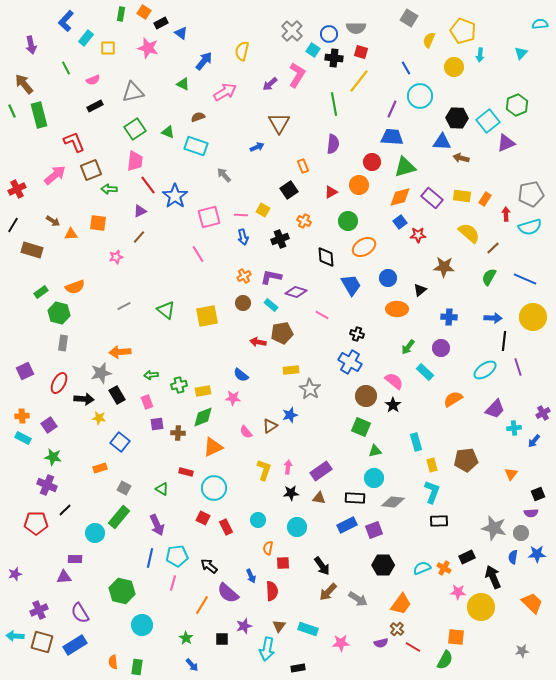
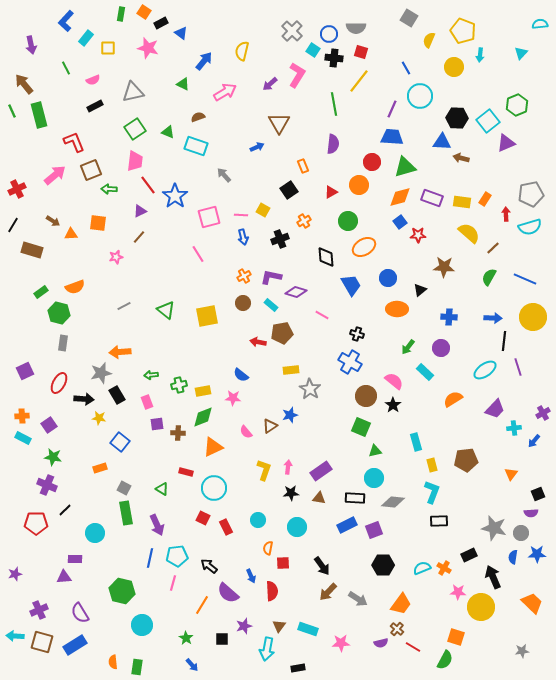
yellow rectangle at (462, 196): moved 6 px down
purple rectangle at (432, 198): rotated 20 degrees counterclockwise
orange cross at (304, 221): rotated 32 degrees clockwise
green rectangle at (119, 517): moved 7 px right, 4 px up; rotated 50 degrees counterclockwise
black rectangle at (467, 557): moved 2 px right, 2 px up
orange square at (456, 637): rotated 12 degrees clockwise
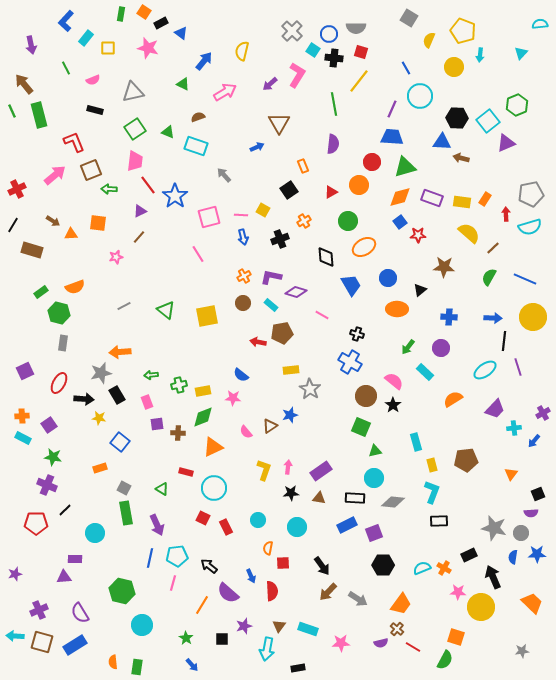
black rectangle at (95, 106): moved 4 px down; rotated 42 degrees clockwise
purple square at (374, 530): moved 3 px down
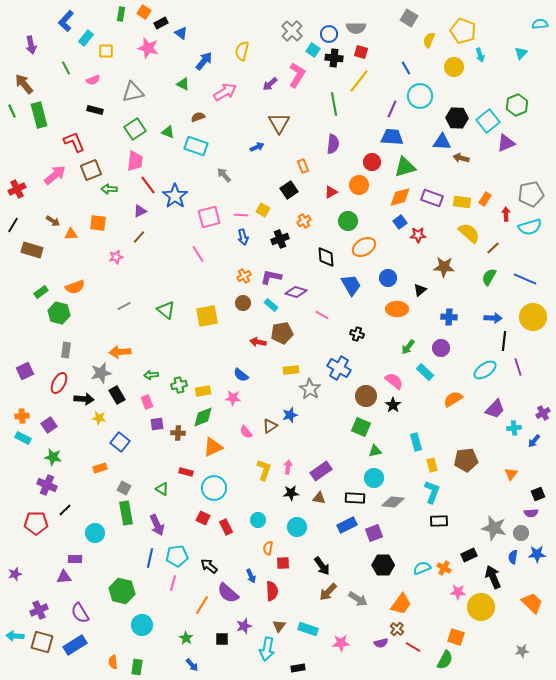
yellow square at (108, 48): moved 2 px left, 3 px down
cyan arrow at (480, 55): rotated 24 degrees counterclockwise
gray rectangle at (63, 343): moved 3 px right, 7 px down
blue cross at (350, 362): moved 11 px left, 6 px down
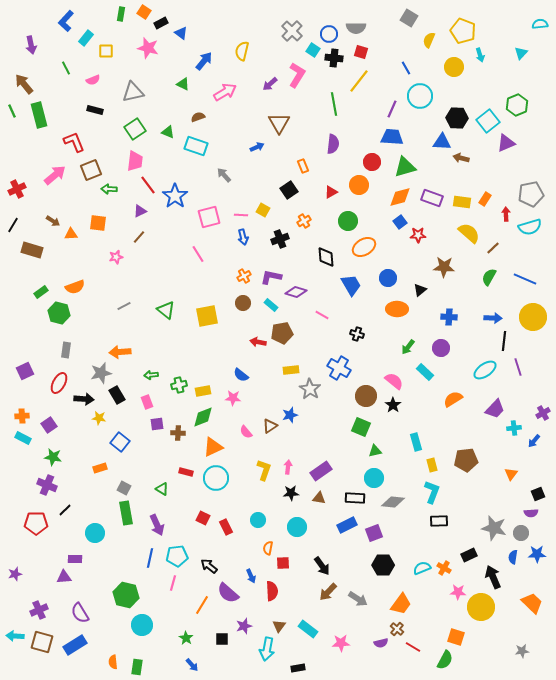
cyan circle at (214, 488): moved 2 px right, 10 px up
green hexagon at (122, 591): moved 4 px right, 4 px down
cyan rectangle at (308, 629): rotated 18 degrees clockwise
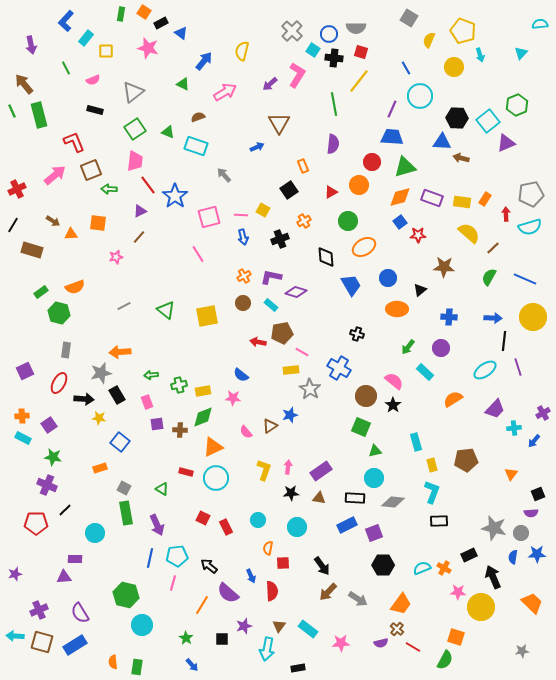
gray triangle at (133, 92): rotated 25 degrees counterclockwise
pink line at (322, 315): moved 20 px left, 37 px down
brown cross at (178, 433): moved 2 px right, 3 px up
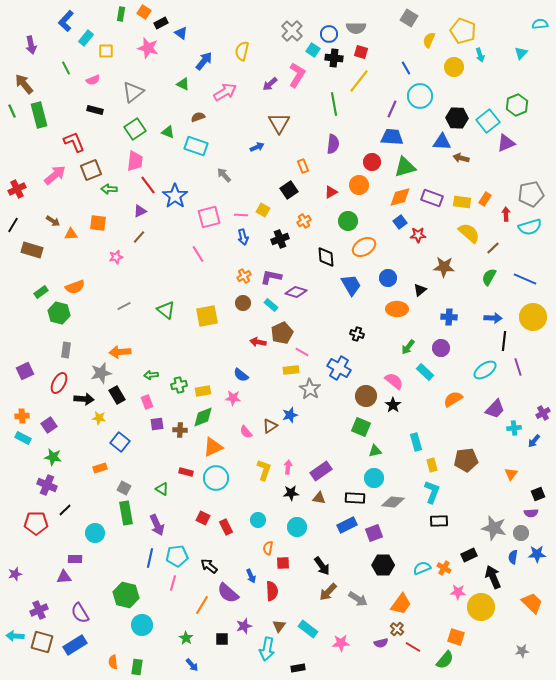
brown pentagon at (282, 333): rotated 15 degrees counterclockwise
green semicircle at (445, 660): rotated 12 degrees clockwise
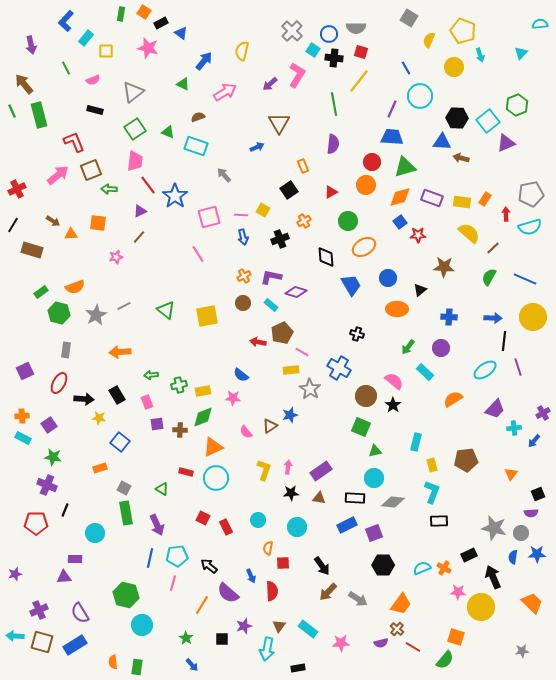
pink arrow at (55, 175): moved 3 px right
orange circle at (359, 185): moved 7 px right
gray star at (101, 373): moved 5 px left, 58 px up; rotated 15 degrees counterclockwise
cyan rectangle at (416, 442): rotated 30 degrees clockwise
black line at (65, 510): rotated 24 degrees counterclockwise
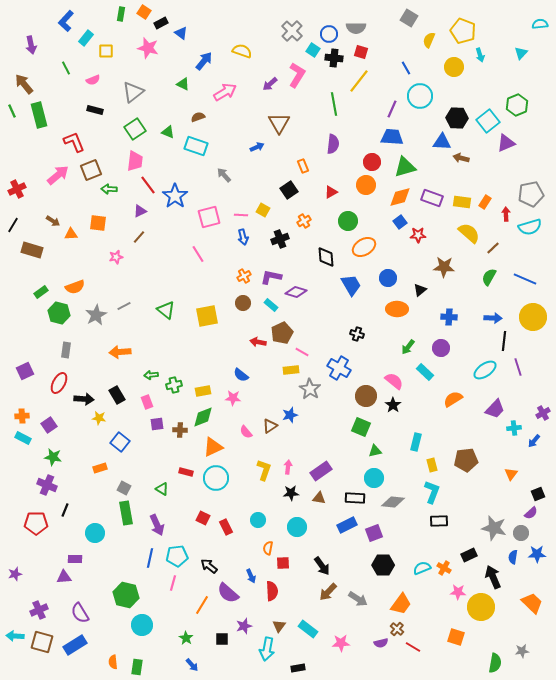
yellow semicircle at (242, 51): rotated 96 degrees clockwise
orange rectangle at (485, 199): moved 3 px down
green cross at (179, 385): moved 5 px left
purple semicircle at (531, 513): rotated 40 degrees counterclockwise
green semicircle at (445, 660): moved 50 px right, 3 px down; rotated 30 degrees counterclockwise
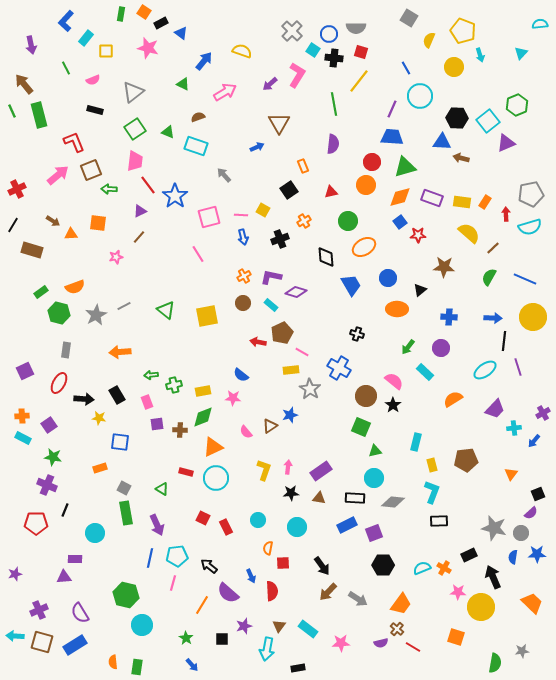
red triangle at (331, 192): rotated 16 degrees clockwise
blue square at (120, 442): rotated 30 degrees counterclockwise
